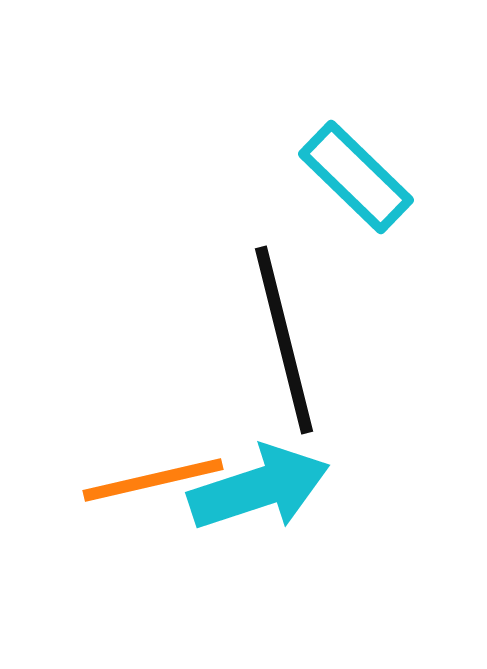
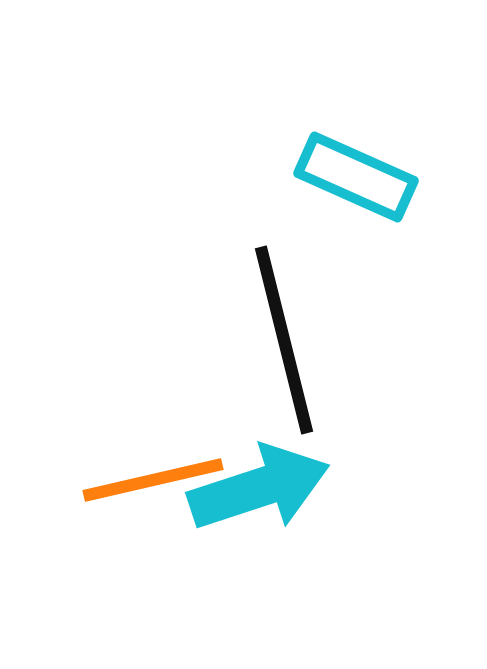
cyan rectangle: rotated 20 degrees counterclockwise
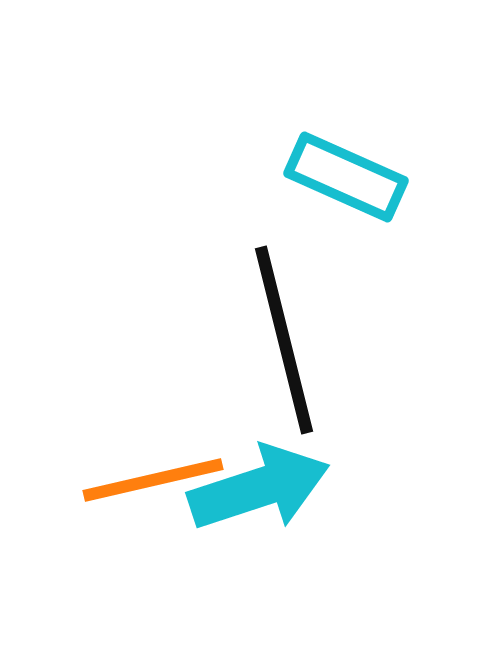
cyan rectangle: moved 10 px left
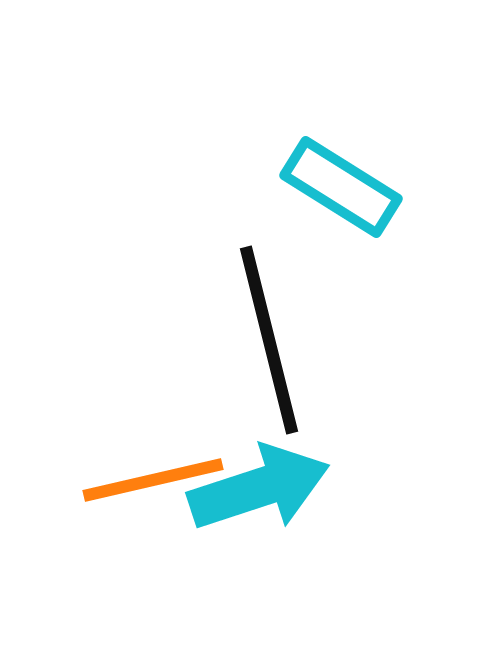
cyan rectangle: moved 5 px left, 10 px down; rotated 8 degrees clockwise
black line: moved 15 px left
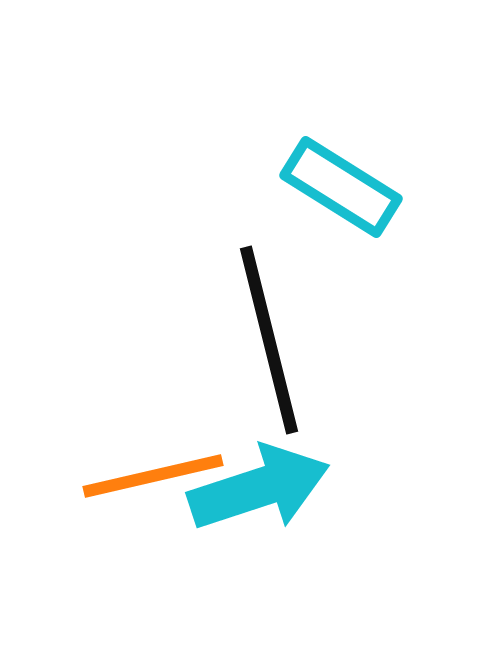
orange line: moved 4 px up
